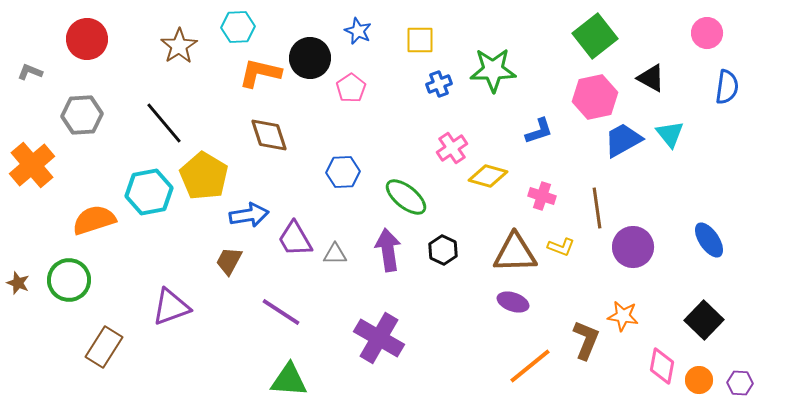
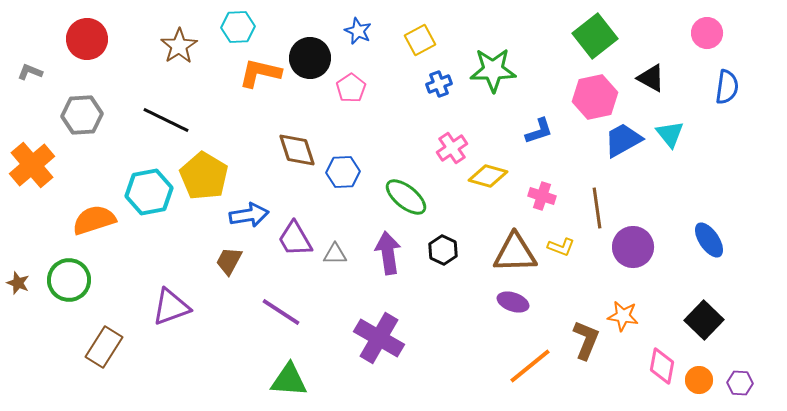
yellow square at (420, 40): rotated 28 degrees counterclockwise
black line at (164, 123): moved 2 px right, 3 px up; rotated 24 degrees counterclockwise
brown diamond at (269, 135): moved 28 px right, 15 px down
purple arrow at (388, 250): moved 3 px down
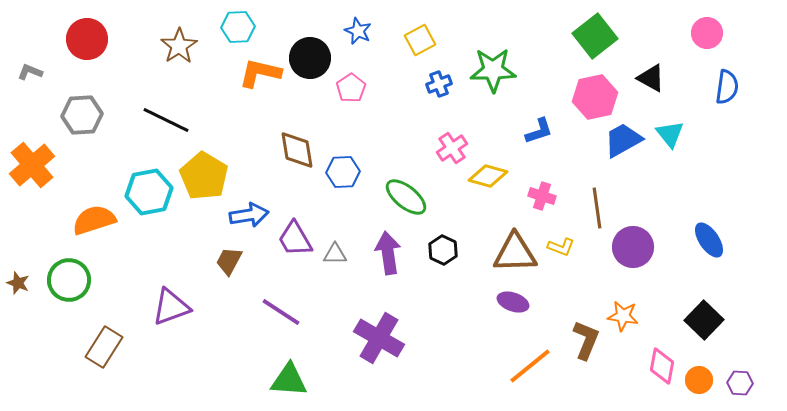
brown diamond at (297, 150): rotated 9 degrees clockwise
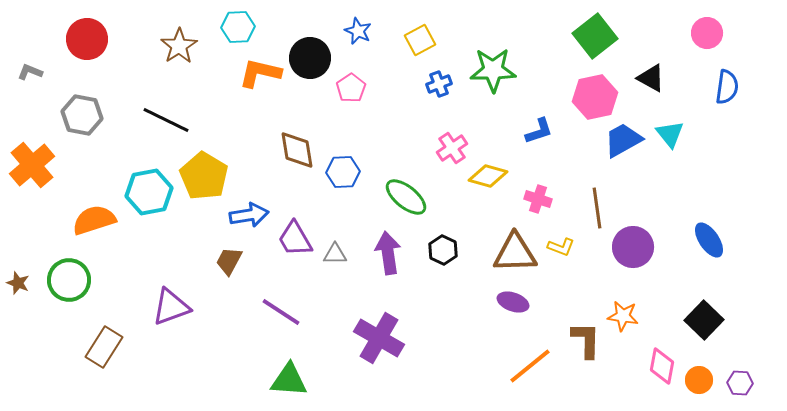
gray hexagon at (82, 115): rotated 15 degrees clockwise
pink cross at (542, 196): moved 4 px left, 3 px down
brown L-shape at (586, 340): rotated 21 degrees counterclockwise
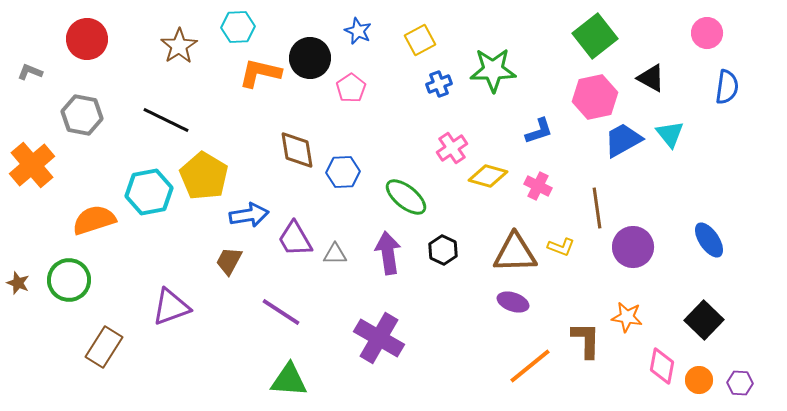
pink cross at (538, 199): moved 13 px up; rotated 8 degrees clockwise
orange star at (623, 316): moved 4 px right, 1 px down
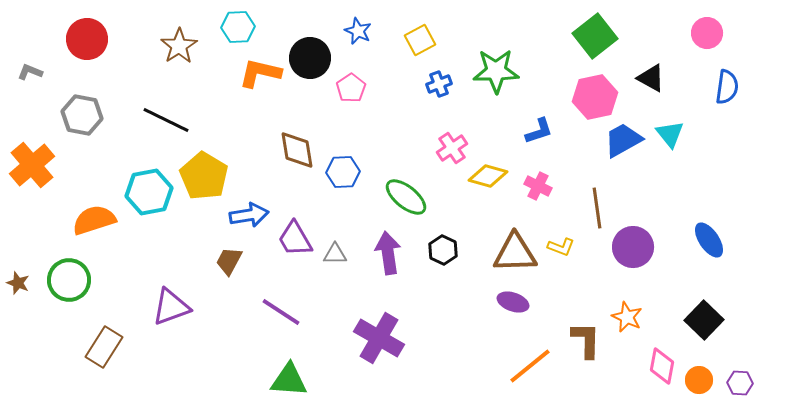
green star at (493, 70): moved 3 px right, 1 px down
orange star at (627, 317): rotated 16 degrees clockwise
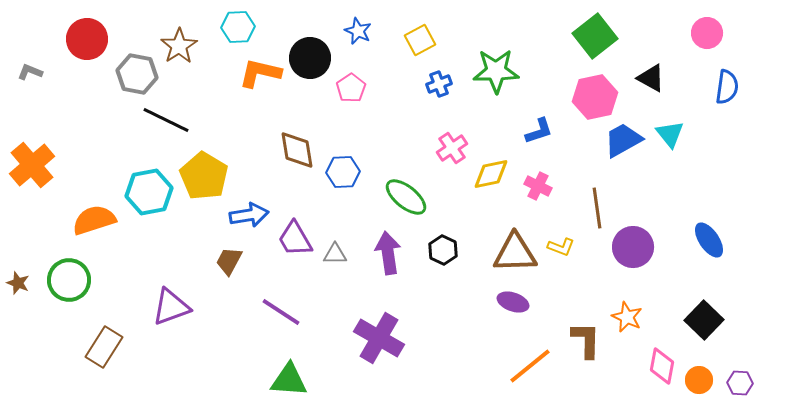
gray hexagon at (82, 115): moved 55 px right, 41 px up
yellow diamond at (488, 176): moved 3 px right, 2 px up; rotated 27 degrees counterclockwise
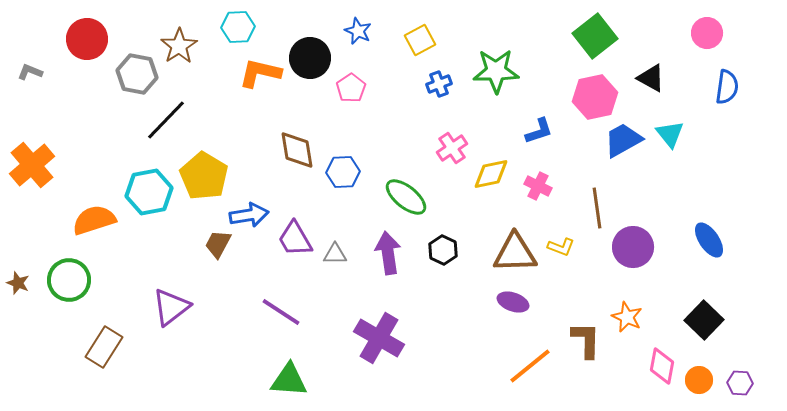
black line at (166, 120): rotated 72 degrees counterclockwise
brown trapezoid at (229, 261): moved 11 px left, 17 px up
purple triangle at (171, 307): rotated 18 degrees counterclockwise
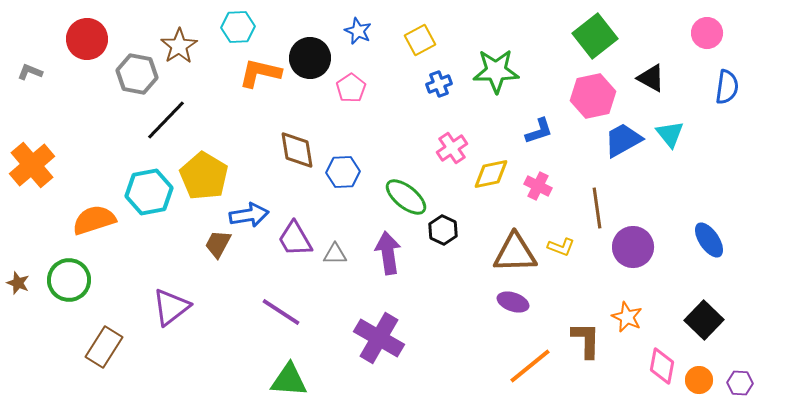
pink hexagon at (595, 97): moved 2 px left, 1 px up
black hexagon at (443, 250): moved 20 px up
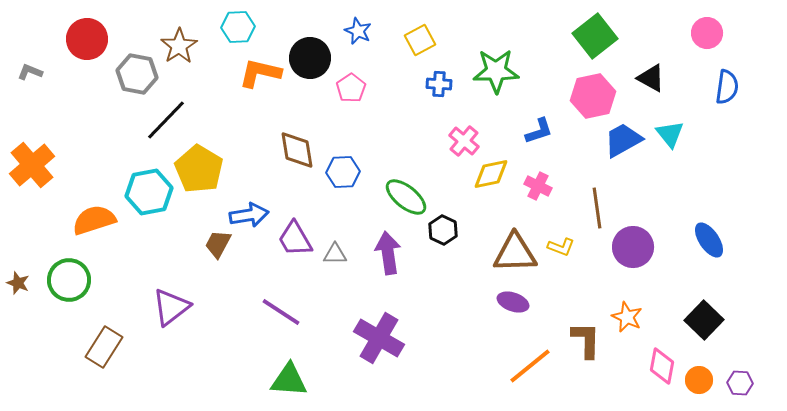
blue cross at (439, 84): rotated 25 degrees clockwise
pink cross at (452, 148): moved 12 px right, 7 px up; rotated 16 degrees counterclockwise
yellow pentagon at (204, 176): moved 5 px left, 7 px up
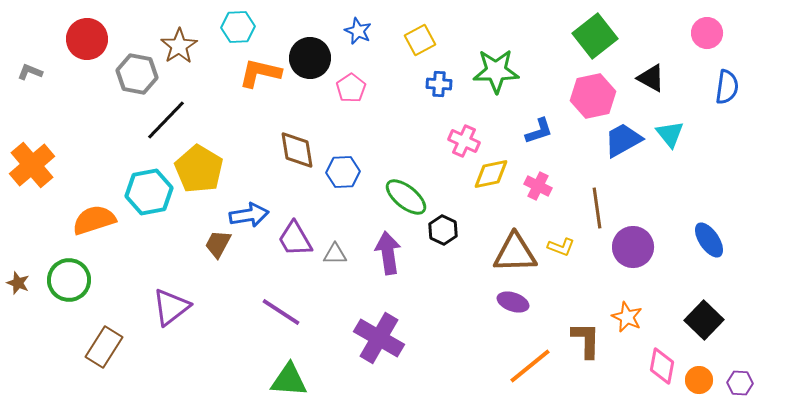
pink cross at (464, 141): rotated 16 degrees counterclockwise
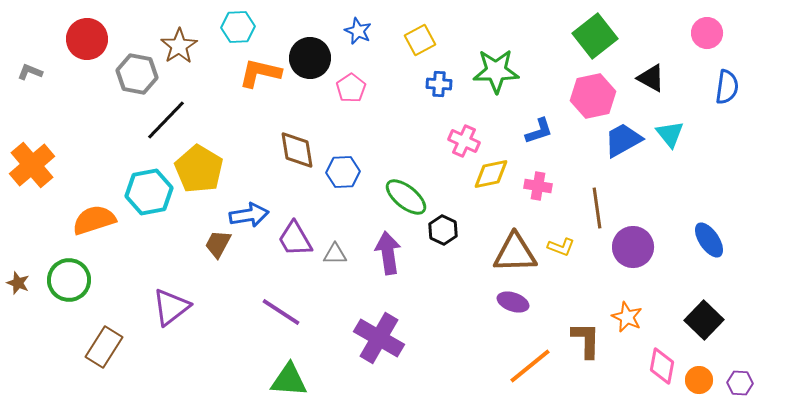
pink cross at (538, 186): rotated 16 degrees counterclockwise
